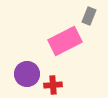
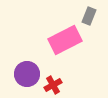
pink rectangle: moved 1 px up
red cross: rotated 24 degrees counterclockwise
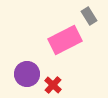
gray rectangle: rotated 54 degrees counterclockwise
red cross: rotated 18 degrees counterclockwise
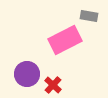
gray rectangle: rotated 48 degrees counterclockwise
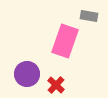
pink rectangle: moved 1 px down; rotated 44 degrees counterclockwise
red cross: moved 3 px right
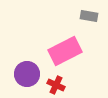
pink rectangle: moved 10 px down; rotated 44 degrees clockwise
red cross: rotated 18 degrees counterclockwise
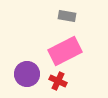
gray rectangle: moved 22 px left
red cross: moved 2 px right, 4 px up
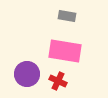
pink rectangle: rotated 36 degrees clockwise
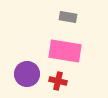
gray rectangle: moved 1 px right, 1 px down
red cross: rotated 12 degrees counterclockwise
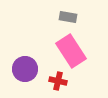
pink rectangle: moved 6 px right; rotated 48 degrees clockwise
purple circle: moved 2 px left, 5 px up
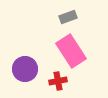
gray rectangle: rotated 30 degrees counterclockwise
red cross: rotated 24 degrees counterclockwise
